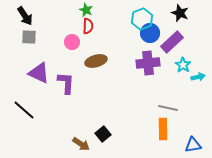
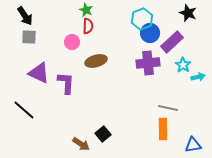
black star: moved 8 px right
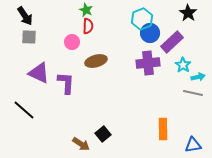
black star: rotated 12 degrees clockwise
gray line: moved 25 px right, 15 px up
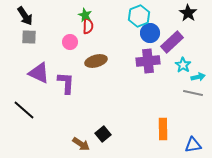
green star: moved 1 px left, 5 px down
cyan hexagon: moved 3 px left, 3 px up
pink circle: moved 2 px left
purple cross: moved 2 px up
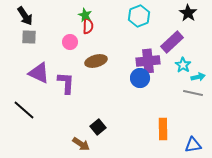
blue circle: moved 10 px left, 45 px down
black square: moved 5 px left, 7 px up
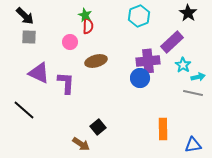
black arrow: rotated 12 degrees counterclockwise
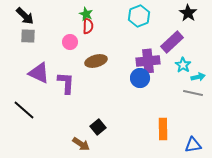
green star: moved 1 px right, 1 px up
gray square: moved 1 px left, 1 px up
